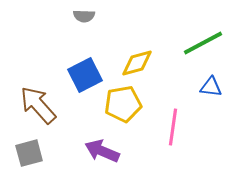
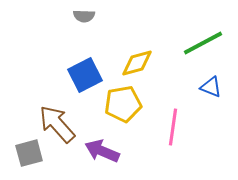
blue triangle: rotated 15 degrees clockwise
brown arrow: moved 19 px right, 19 px down
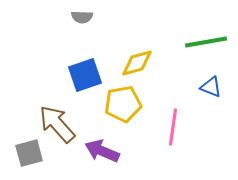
gray semicircle: moved 2 px left, 1 px down
green line: moved 3 px right, 1 px up; rotated 18 degrees clockwise
blue square: rotated 8 degrees clockwise
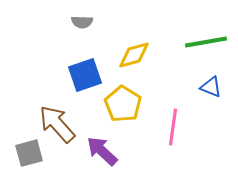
gray semicircle: moved 5 px down
yellow diamond: moved 3 px left, 8 px up
yellow pentagon: rotated 30 degrees counterclockwise
purple arrow: rotated 20 degrees clockwise
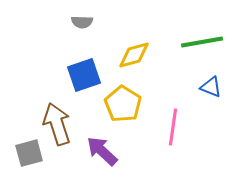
green line: moved 4 px left
blue square: moved 1 px left
brown arrow: rotated 24 degrees clockwise
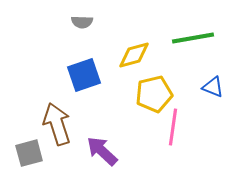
green line: moved 9 px left, 4 px up
blue triangle: moved 2 px right
yellow pentagon: moved 31 px right, 10 px up; rotated 27 degrees clockwise
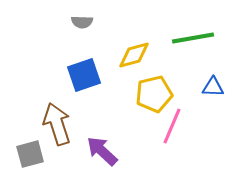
blue triangle: rotated 20 degrees counterclockwise
pink line: moved 1 px left, 1 px up; rotated 15 degrees clockwise
gray square: moved 1 px right, 1 px down
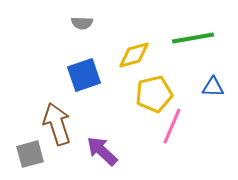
gray semicircle: moved 1 px down
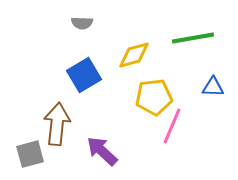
blue square: rotated 12 degrees counterclockwise
yellow pentagon: moved 3 px down; rotated 6 degrees clockwise
brown arrow: rotated 24 degrees clockwise
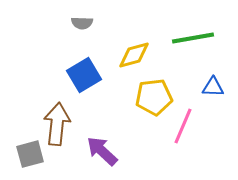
pink line: moved 11 px right
